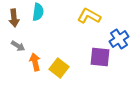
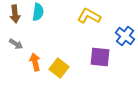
brown arrow: moved 1 px right, 4 px up
blue cross: moved 6 px right, 3 px up; rotated 18 degrees counterclockwise
gray arrow: moved 2 px left, 2 px up
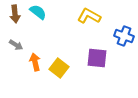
cyan semicircle: rotated 60 degrees counterclockwise
blue cross: moved 1 px left; rotated 18 degrees counterclockwise
gray arrow: moved 1 px down
purple square: moved 3 px left, 1 px down
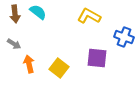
blue cross: moved 1 px down
gray arrow: moved 2 px left, 1 px up
orange arrow: moved 6 px left, 2 px down
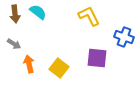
yellow L-shape: rotated 35 degrees clockwise
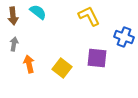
brown arrow: moved 2 px left, 2 px down
gray arrow: rotated 112 degrees counterclockwise
yellow square: moved 3 px right
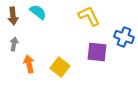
purple square: moved 6 px up
yellow square: moved 2 px left, 1 px up
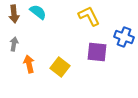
brown arrow: moved 1 px right, 2 px up
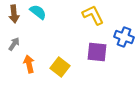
yellow L-shape: moved 4 px right, 1 px up
gray arrow: rotated 24 degrees clockwise
